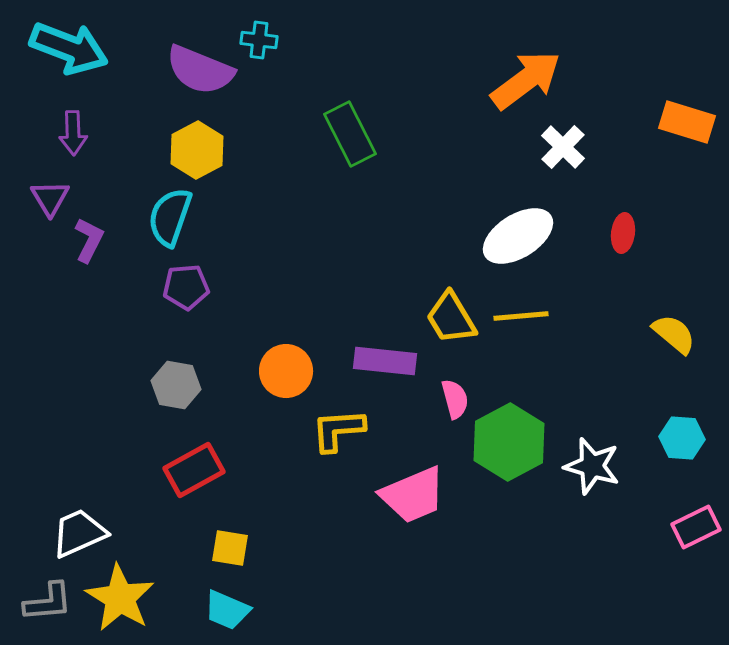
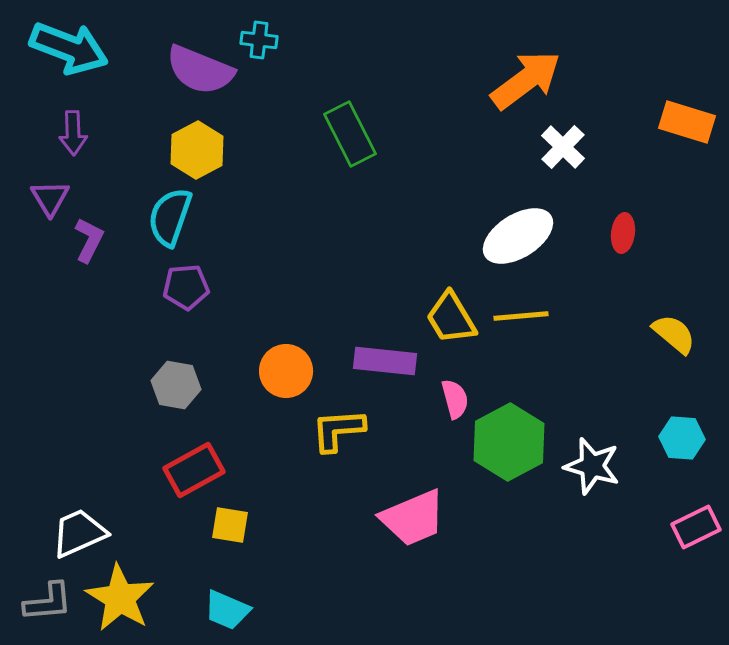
pink trapezoid: moved 23 px down
yellow square: moved 23 px up
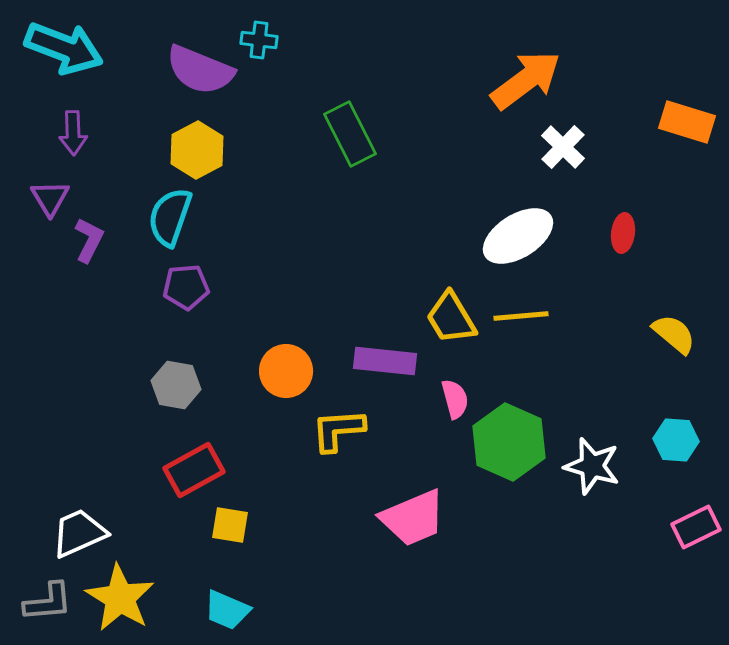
cyan arrow: moved 5 px left
cyan hexagon: moved 6 px left, 2 px down
green hexagon: rotated 8 degrees counterclockwise
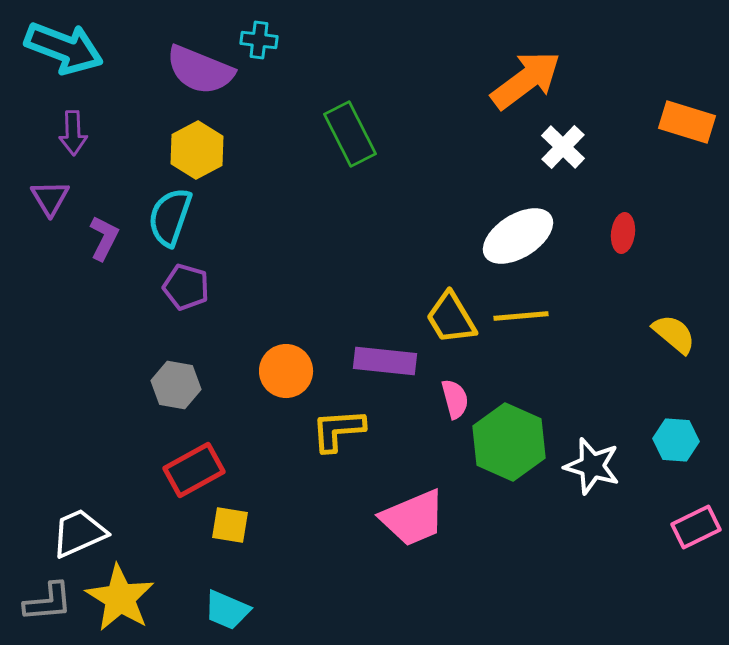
purple L-shape: moved 15 px right, 2 px up
purple pentagon: rotated 21 degrees clockwise
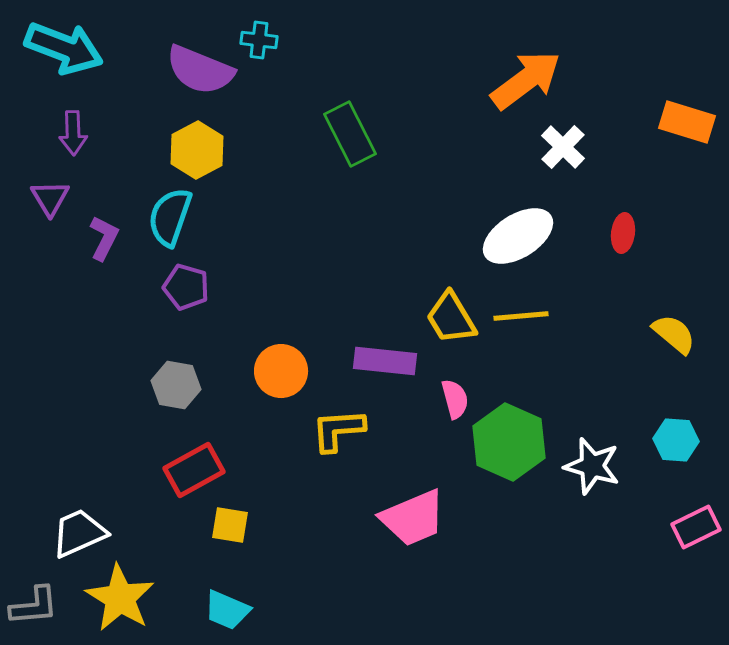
orange circle: moved 5 px left
gray L-shape: moved 14 px left, 4 px down
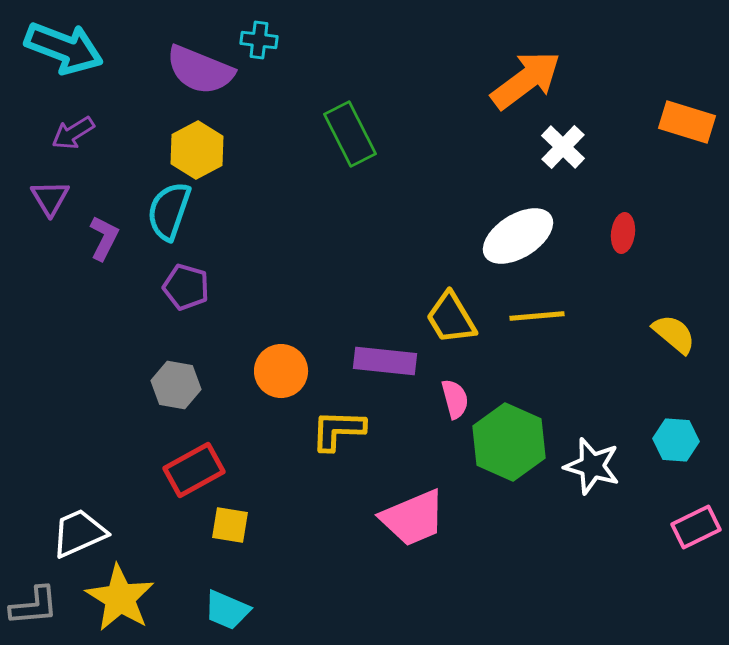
purple arrow: rotated 60 degrees clockwise
cyan semicircle: moved 1 px left, 6 px up
yellow line: moved 16 px right
yellow L-shape: rotated 6 degrees clockwise
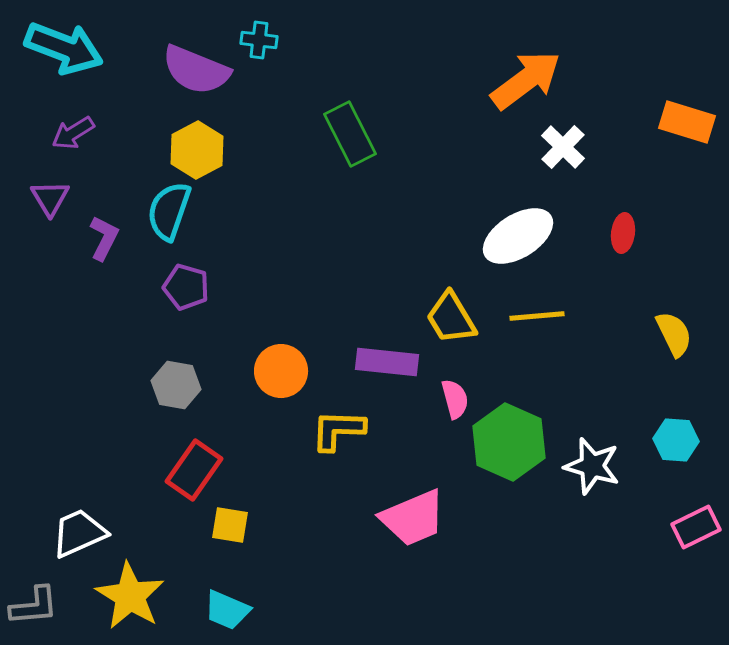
purple semicircle: moved 4 px left
yellow semicircle: rotated 24 degrees clockwise
purple rectangle: moved 2 px right, 1 px down
red rectangle: rotated 26 degrees counterclockwise
yellow star: moved 10 px right, 2 px up
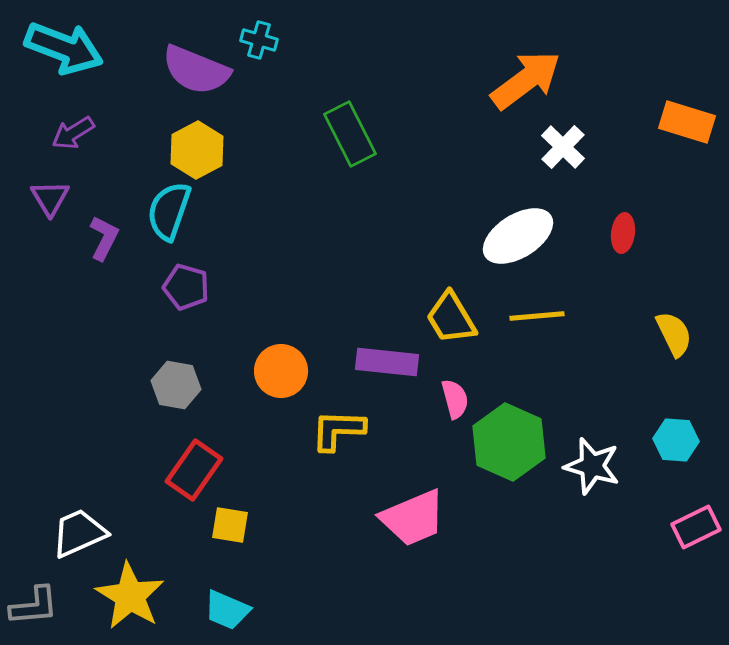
cyan cross: rotated 9 degrees clockwise
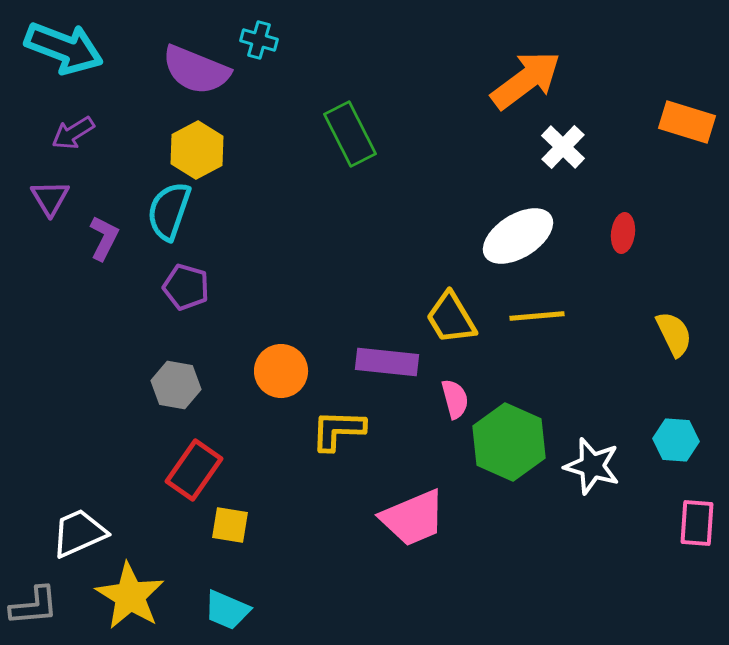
pink rectangle: moved 1 px right, 4 px up; rotated 60 degrees counterclockwise
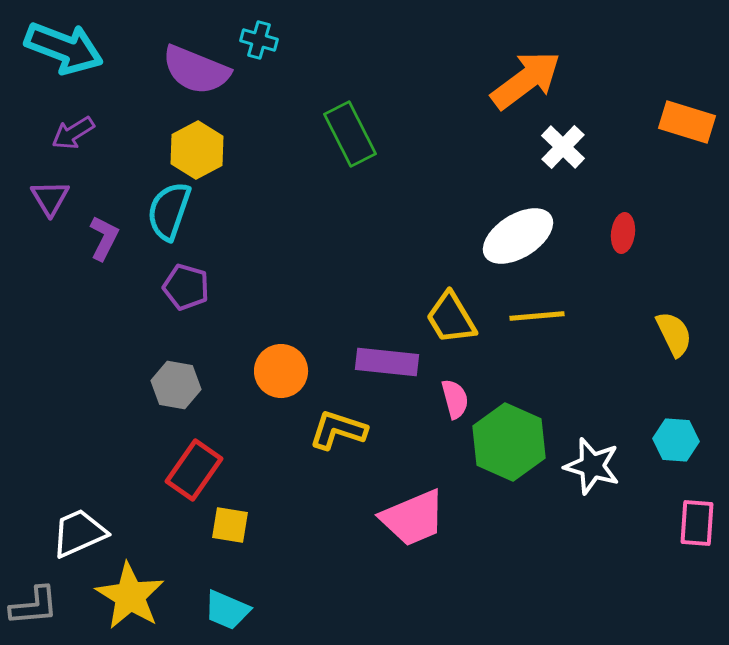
yellow L-shape: rotated 16 degrees clockwise
